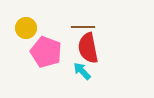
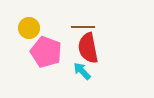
yellow circle: moved 3 px right
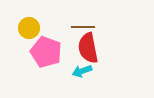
cyan arrow: rotated 66 degrees counterclockwise
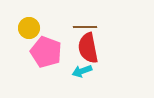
brown line: moved 2 px right
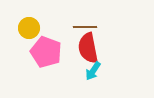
cyan arrow: moved 11 px right; rotated 36 degrees counterclockwise
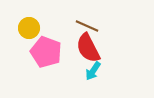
brown line: moved 2 px right, 1 px up; rotated 25 degrees clockwise
red semicircle: rotated 16 degrees counterclockwise
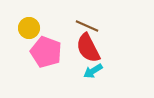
cyan arrow: rotated 24 degrees clockwise
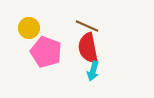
red semicircle: rotated 16 degrees clockwise
cyan arrow: rotated 42 degrees counterclockwise
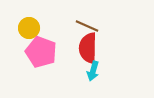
red semicircle: rotated 12 degrees clockwise
pink pentagon: moved 5 px left
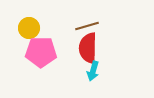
brown line: rotated 40 degrees counterclockwise
pink pentagon: rotated 20 degrees counterclockwise
